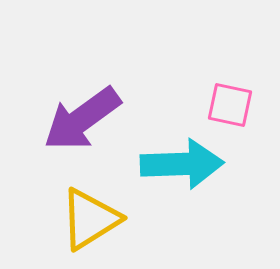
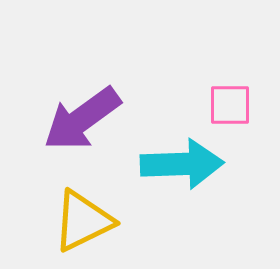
pink square: rotated 12 degrees counterclockwise
yellow triangle: moved 7 px left, 2 px down; rotated 6 degrees clockwise
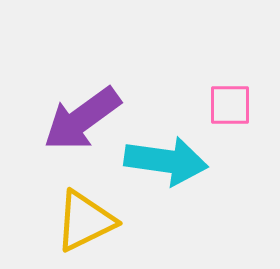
cyan arrow: moved 16 px left, 3 px up; rotated 10 degrees clockwise
yellow triangle: moved 2 px right
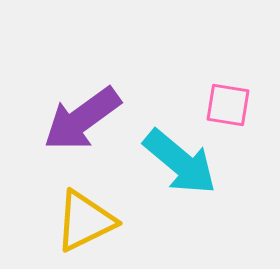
pink square: moved 2 px left; rotated 9 degrees clockwise
cyan arrow: moved 14 px right, 1 px down; rotated 32 degrees clockwise
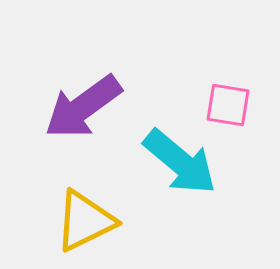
purple arrow: moved 1 px right, 12 px up
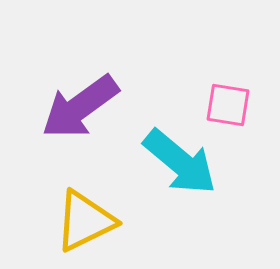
purple arrow: moved 3 px left
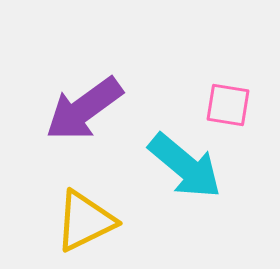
purple arrow: moved 4 px right, 2 px down
cyan arrow: moved 5 px right, 4 px down
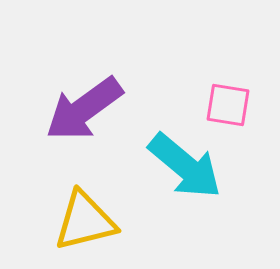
yellow triangle: rotated 12 degrees clockwise
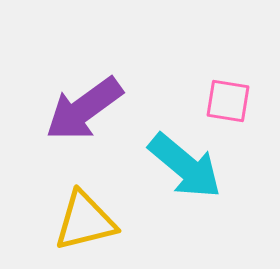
pink square: moved 4 px up
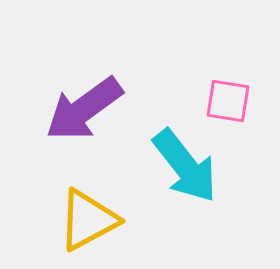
cyan arrow: rotated 12 degrees clockwise
yellow triangle: moved 3 px right, 1 px up; rotated 14 degrees counterclockwise
